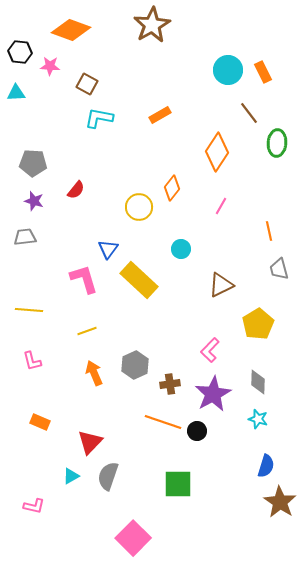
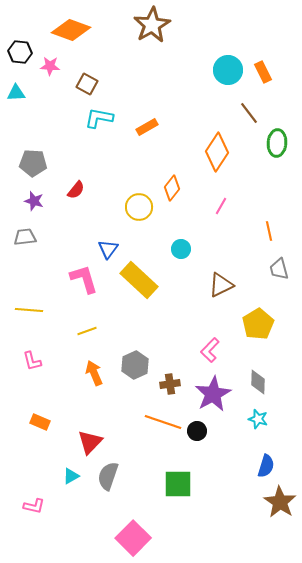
orange rectangle at (160, 115): moved 13 px left, 12 px down
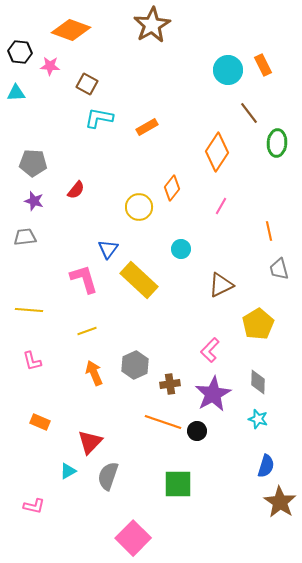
orange rectangle at (263, 72): moved 7 px up
cyan triangle at (71, 476): moved 3 px left, 5 px up
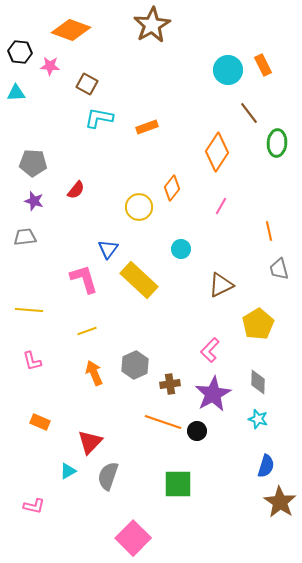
orange rectangle at (147, 127): rotated 10 degrees clockwise
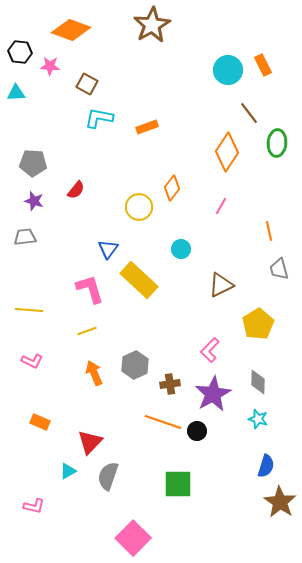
orange diamond at (217, 152): moved 10 px right
pink L-shape at (84, 279): moved 6 px right, 10 px down
pink L-shape at (32, 361): rotated 50 degrees counterclockwise
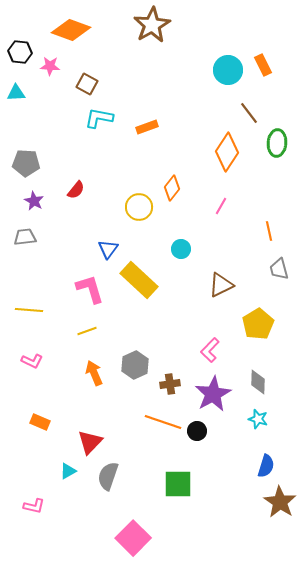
gray pentagon at (33, 163): moved 7 px left
purple star at (34, 201): rotated 12 degrees clockwise
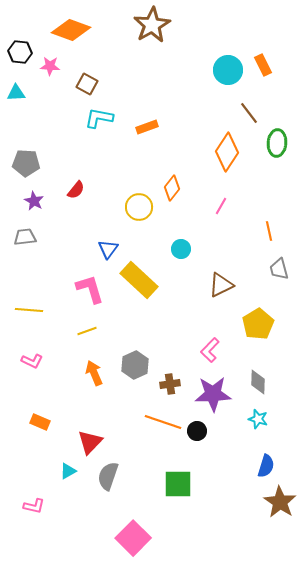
purple star at (213, 394): rotated 27 degrees clockwise
